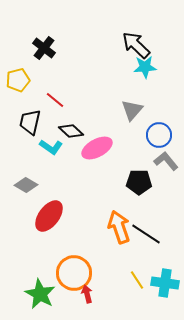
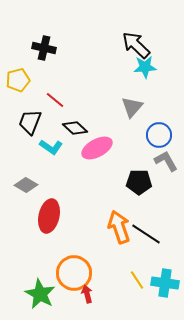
black cross: rotated 25 degrees counterclockwise
gray triangle: moved 3 px up
black trapezoid: rotated 8 degrees clockwise
black diamond: moved 4 px right, 3 px up
gray L-shape: rotated 10 degrees clockwise
red ellipse: rotated 24 degrees counterclockwise
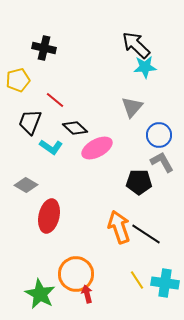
gray L-shape: moved 4 px left, 1 px down
orange circle: moved 2 px right, 1 px down
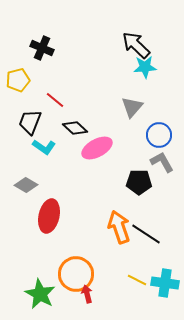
black cross: moved 2 px left; rotated 10 degrees clockwise
cyan L-shape: moved 7 px left
yellow line: rotated 30 degrees counterclockwise
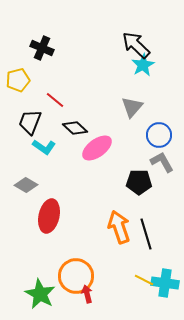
cyan star: moved 2 px left, 2 px up; rotated 25 degrees counterclockwise
pink ellipse: rotated 8 degrees counterclockwise
black line: rotated 40 degrees clockwise
orange circle: moved 2 px down
yellow line: moved 7 px right
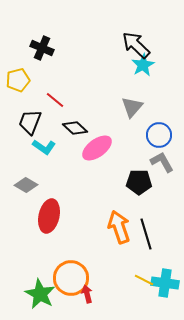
orange circle: moved 5 px left, 2 px down
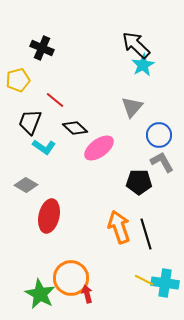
pink ellipse: moved 2 px right
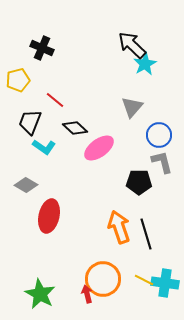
black arrow: moved 4 px left
cyan star: moved 2 px right, 1 px up
gray L-shape: rotated 15 degrees clockwise
orange circle: moved 32 px right, 1 px down
